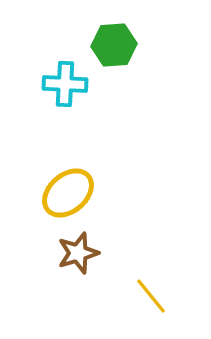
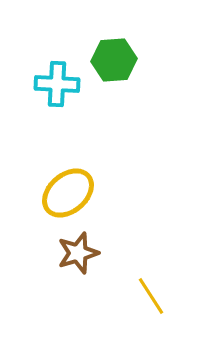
green hexagon: moved 15 px down
cyan cross: moved 8 px left
yellow line: rotated 6 degrees clockwise
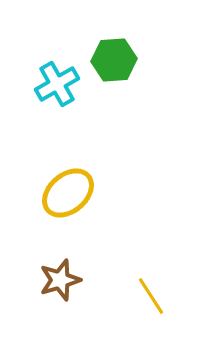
cyan cross: rotated 33 degrees counterclockwise
brown star: moved 18 px left, 27 px down
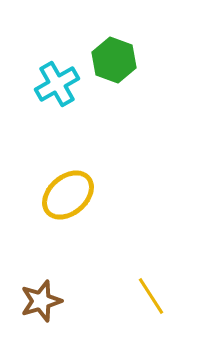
green hexagon: rotated 24 degrees clockwise
yellow ellipse: moved 2 px down
brown star: moved 19 px left, 21 px down
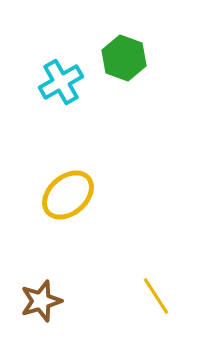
green hexagon: moved 10 px right, 2 px up
cyan cross: moved 4 px right, 2 px up
yellow line: moved 5 px right
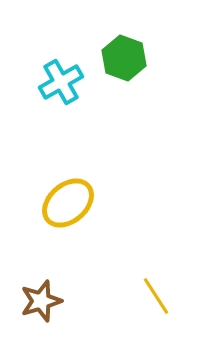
yellow ellipse: moved 8 px down
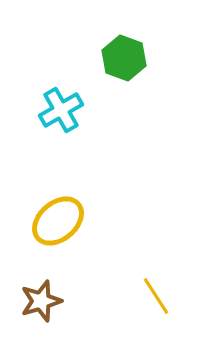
cyan cross: moved 28 px down
yellow ellipse: moved 10 px left, 18 px down
